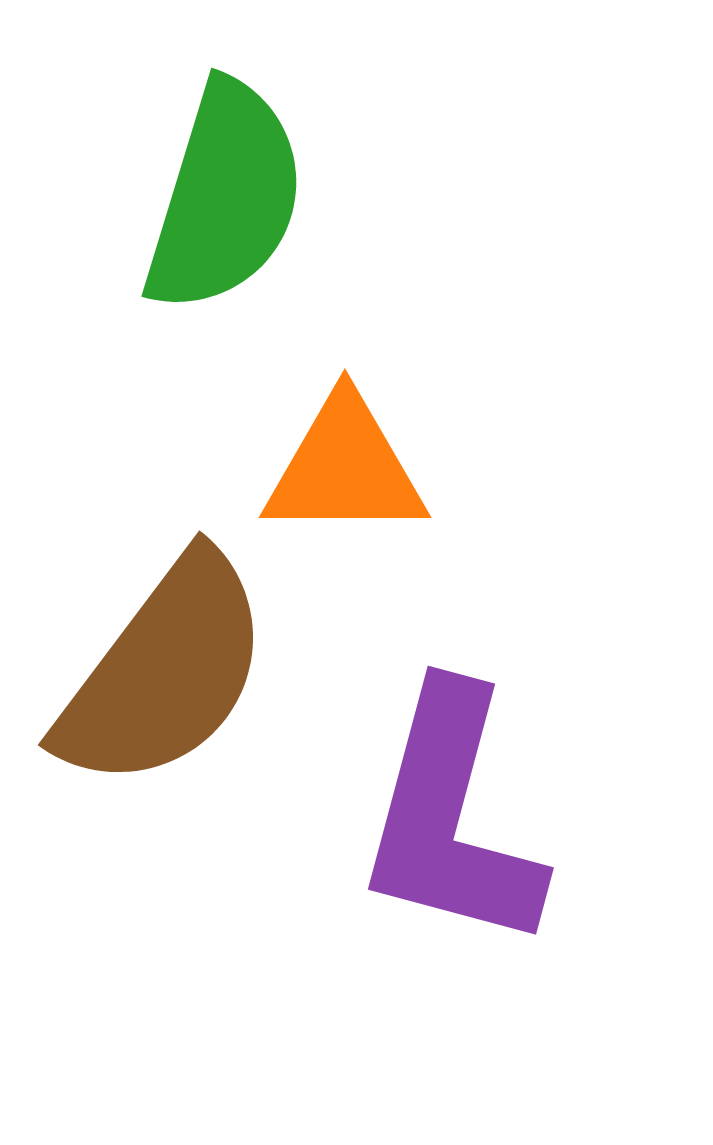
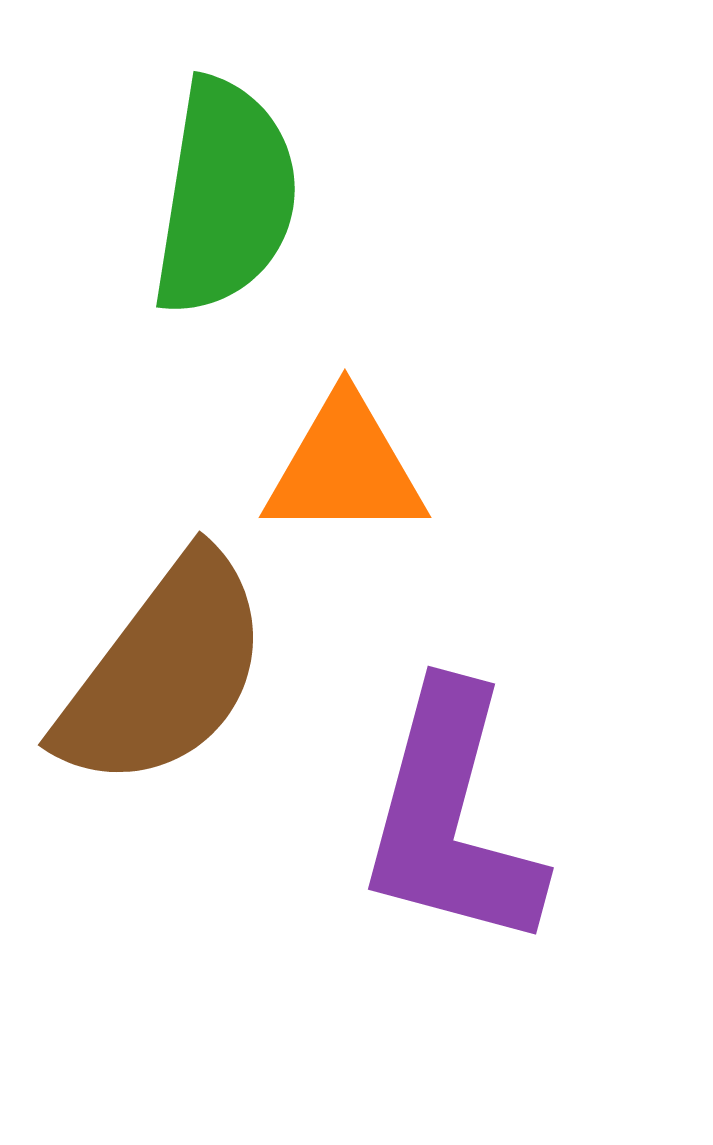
green semicircle: rotated 8 degrees counterclockwise
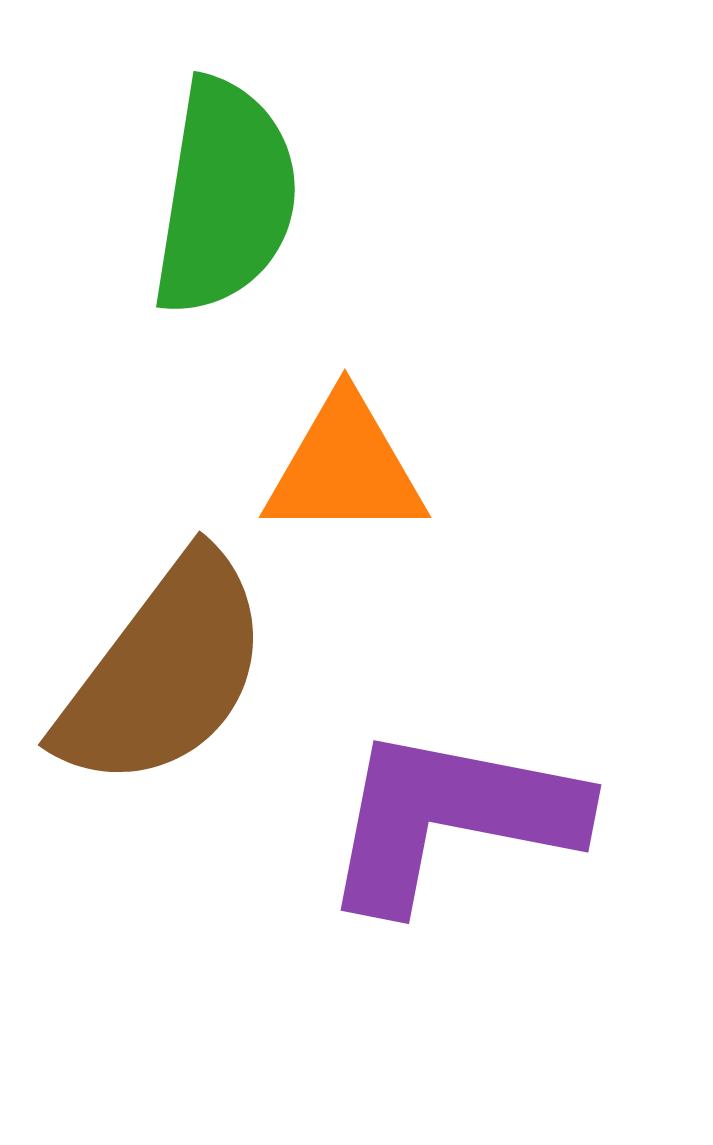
purple L-shape: rotated 86 degrees clockwise
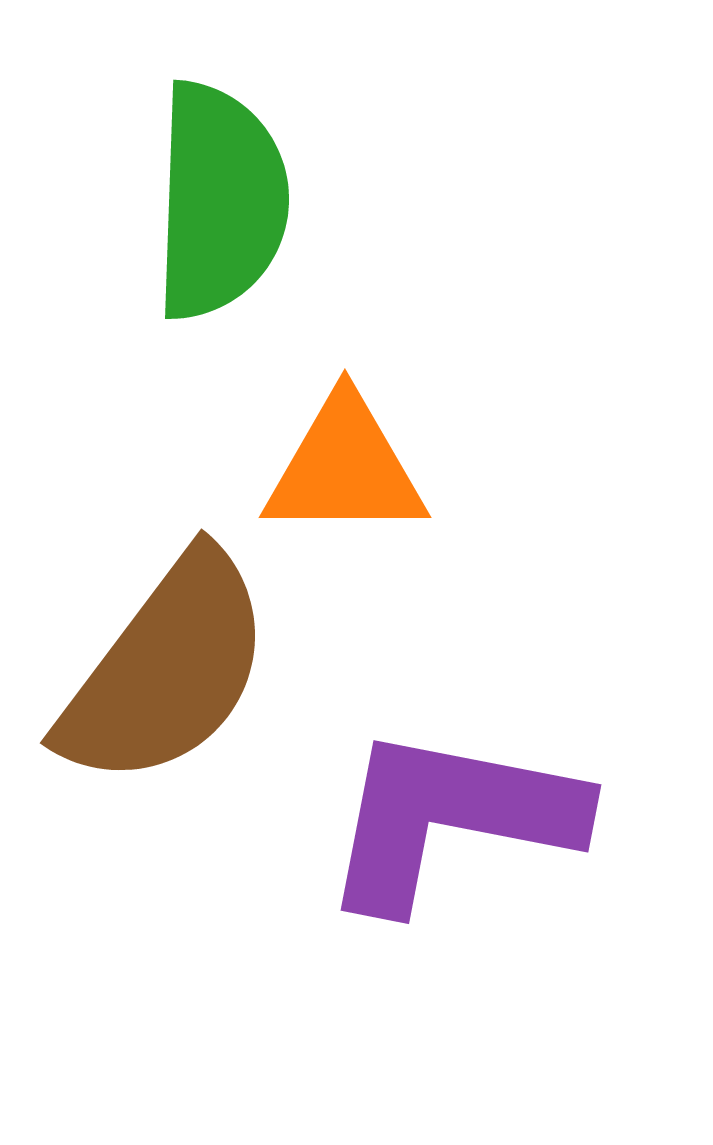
green semicircle: moved 5 px left, 4 px down; rotated 7 degrees counterclockwise
brown semicircle: moved 2 px right, 2 px up
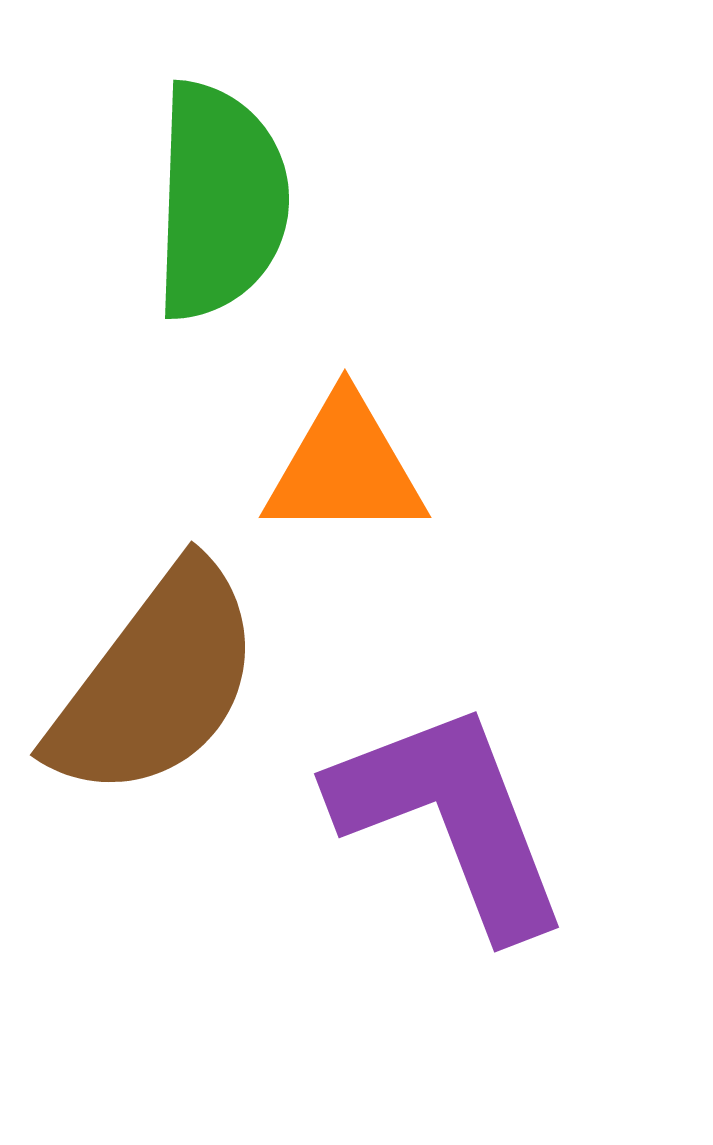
brown semicircle: moved 10 px left, 12 px down
purple L-shape: rotated 58 degrees clockwise
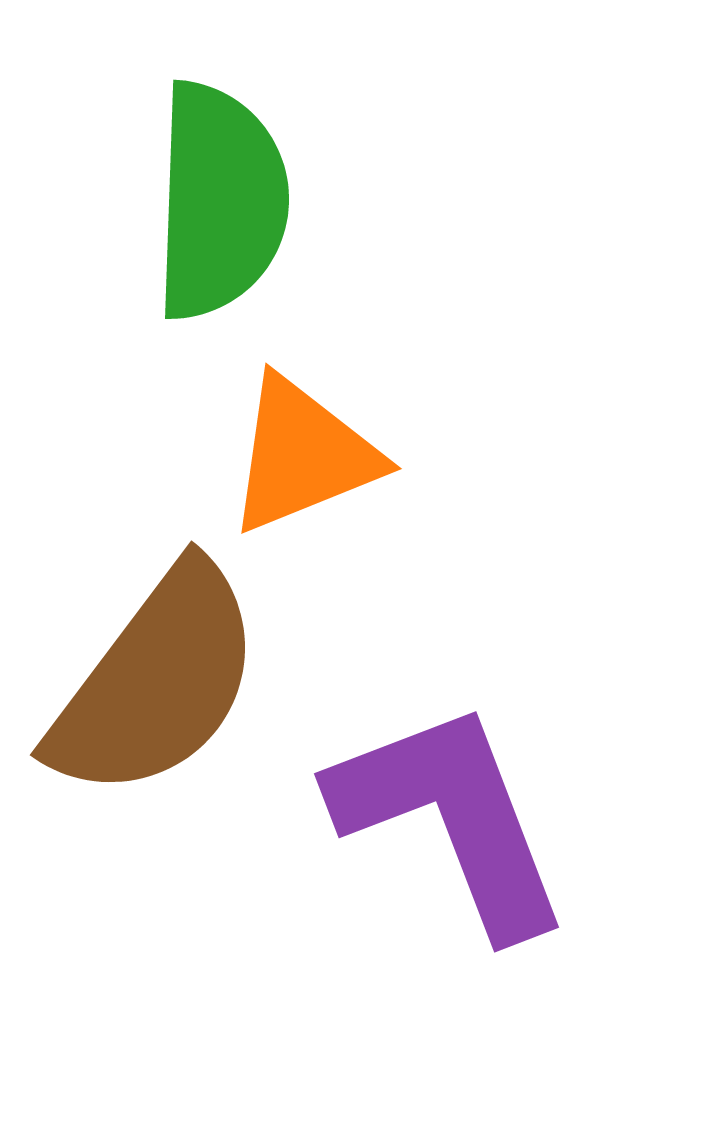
orange triangle: moved 42 px left, 13 px up; rotated 22 degrees counterclockwise
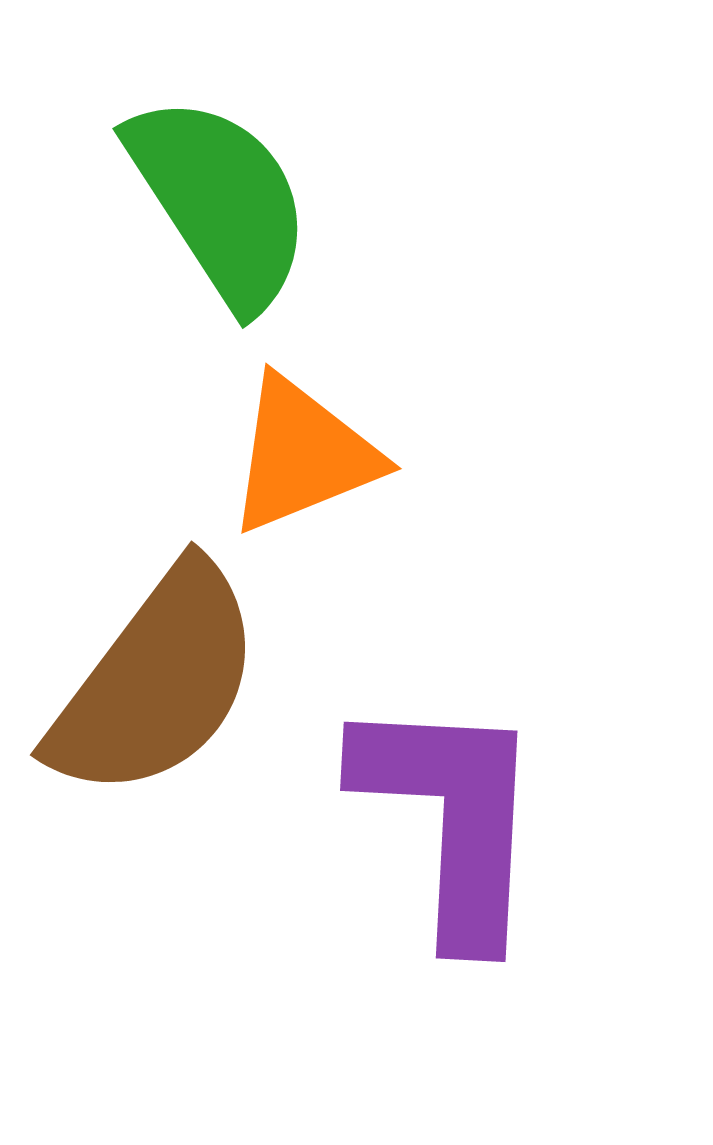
green semicircle: rotated 35 degrees counterclockwise
purple L-shape: rotated 24 degrees clockwise
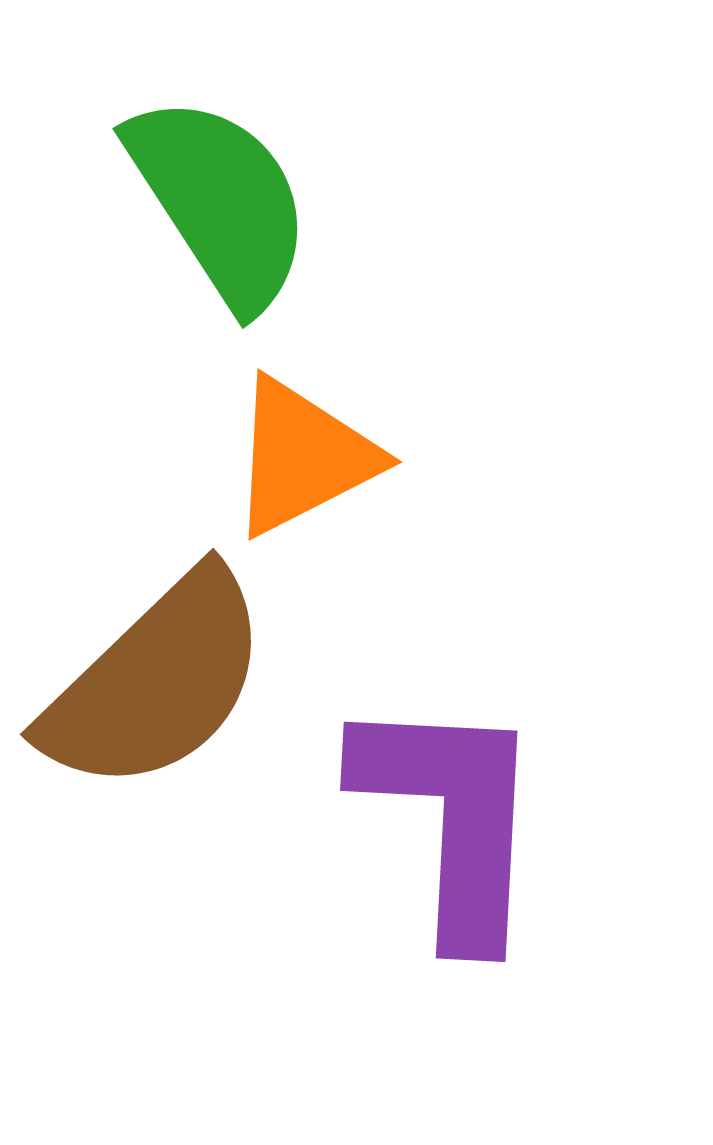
orange triangle: moved 2 px down; rotated 5 degrees counterclockwise
brown semicircle: rotated 9 degrees clockwise
